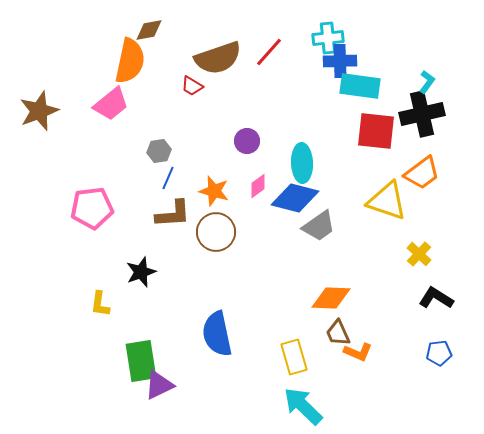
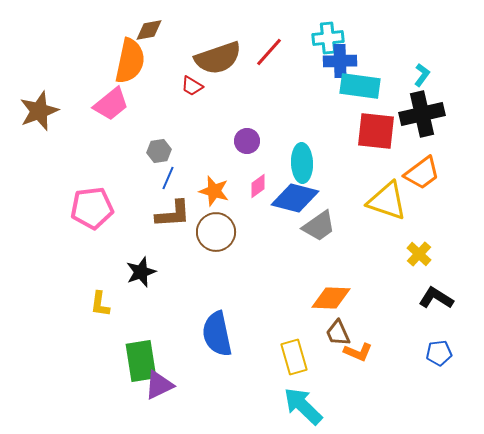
cyan L-shape: moved 5 px left, 7 px up
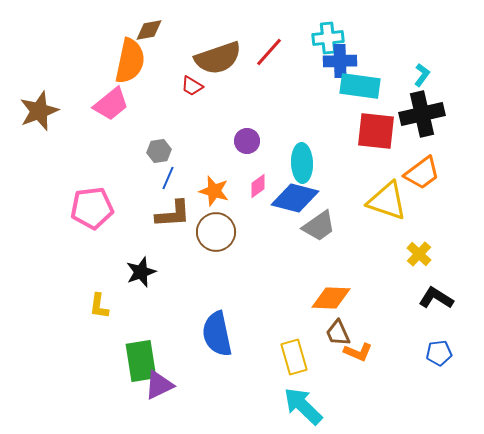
yellow L-shape: moved 1 px left, 2 px down
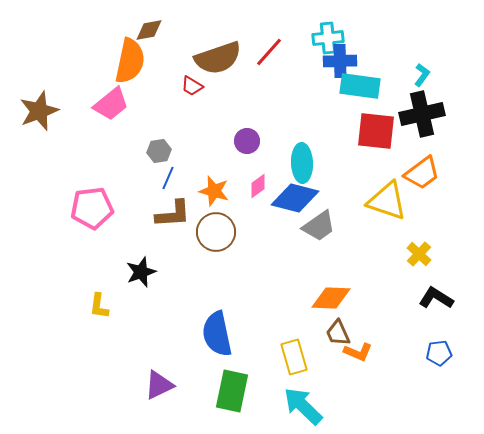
green rectangle: moved 91 px right, 30 px down; rotated 21 degrees clockwise
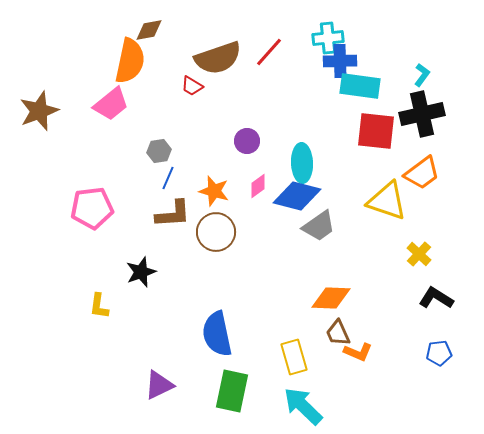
blue diamond: moved 2 px right, 2 px up
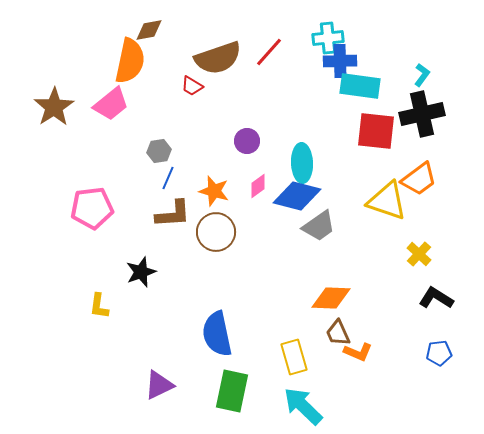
brown star: moved 15 px right, 4 px up; rotated 12 degrees counterclockwise
orange trapezoid: moved 3 px left, 6 px down
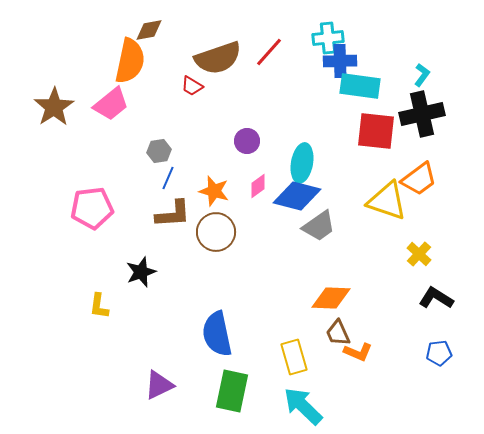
cyan ellipse: rotated 12 degrees clockwise
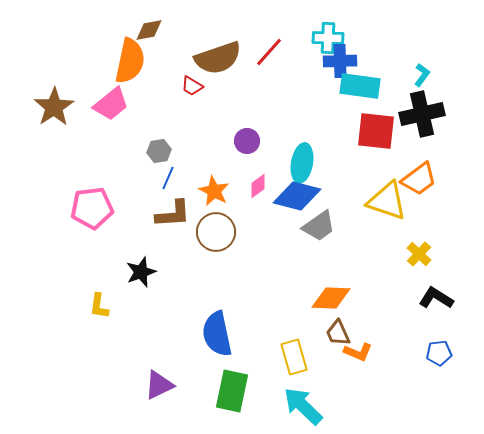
cyan cross: rotated 8 degrees clockwise
orange star: rotated 12 degrees clockwise
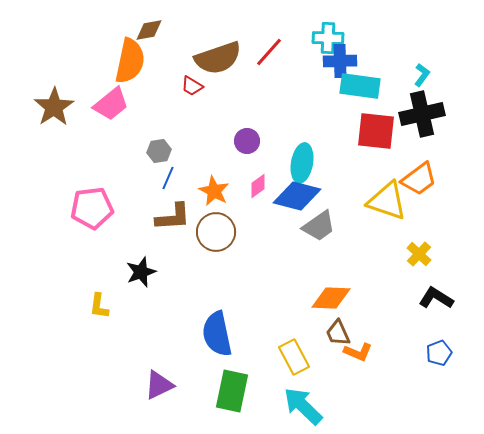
brown L-shape: moved 3 px down
blue pentagon: rotated 15 degrees counterclockwise
yellow rectangle: rotated 12 degrees counterclockwise
